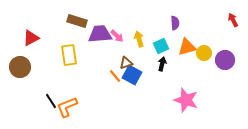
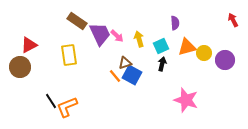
brown rectangle: rotated 18 degrees clockwise
purple trapezoid: rotated 70 degrees clockwise
red triangle: moved 2 px left, 7 px down
brown triangle: moved 1 px left
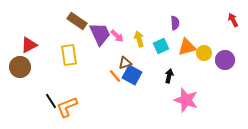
black arrow: moved 7 px right, 12 px down
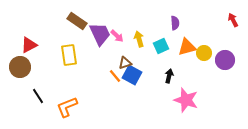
black line: moved 13 px left, 5 px up
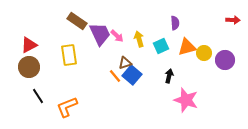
red arrow: rotated 120 degrees clockwise
brown circle: moved 9 px right
blue square: rotated 12 degrees clockwise
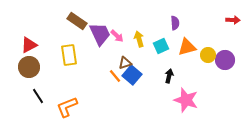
yellow circle: moved 4 px right, 2 px down
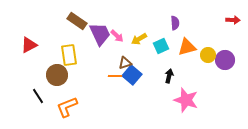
yellow arrow: rotated 105 degrees counterclockwise
brown circle: moved 28 px right, 8 px down
orange line: rotated 48 degrees counterclockwise
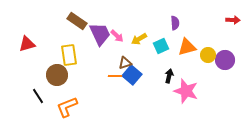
red triangle: moved 2 px left, 1 px up; rotated 12 degrees clockwise
pink star: moved 9 px up
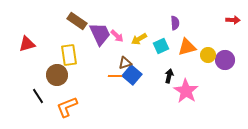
pink star: rotated 15 degrees clockwise
